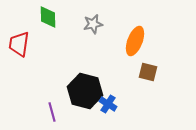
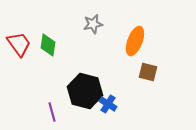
green diamond: moved 28 px down; rotated 10 degrees clockwise
red trapezoid: rotated 136 degrees clockwise
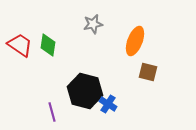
red trapezoid: moved 1 px right, 1 px down; rotated 20 degrees counterclockwise
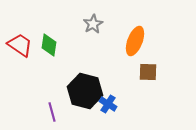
gray star: rotated 18 degrees counterclockwise
green diamond: moved 1 px right
brown square: rotated 12 degrees counterclockwise
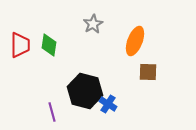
red trapezoid: rotated 56 degrees clockwise
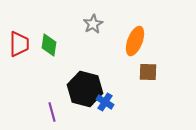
red trapezoid: moved 1 px left, 1 px up
black hexagon: moved 2 px up
blue cross: moved 3 px left, 2 px up
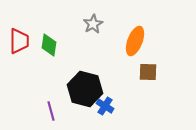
red trapezoid: moved 3 px up
blue cross: moved 4 px down
purple line: moved 1 px left, 1 px up
